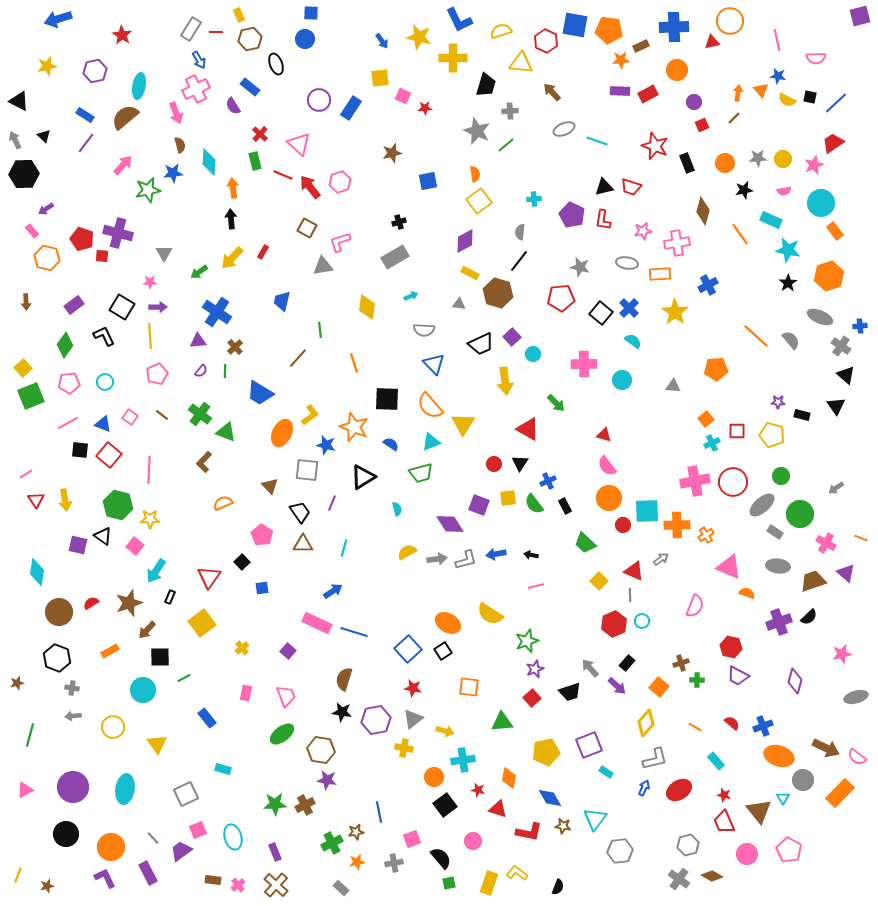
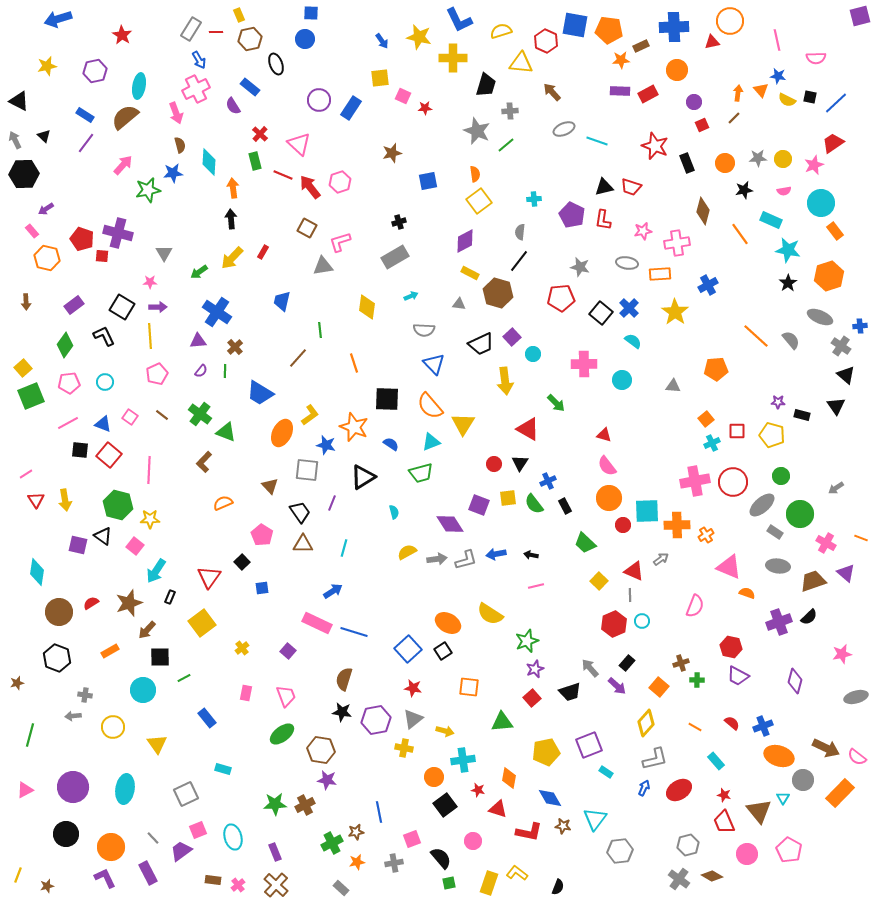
cyan semicircle at (397, 509): moved 3 px left, 3 px down
gray cross at (72, 688): moved 13 px right, 7 px down
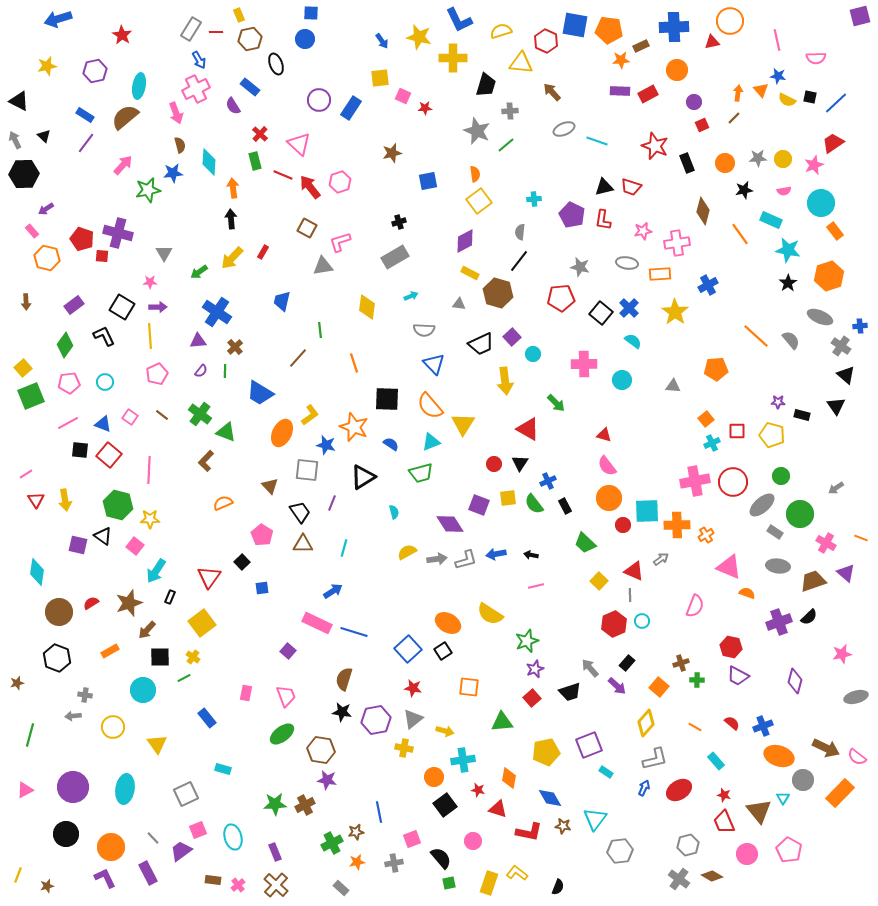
brown L-shape at (204, 462): moved 2 px right, 1 px up
yellow cross at (242, 648): moved 49 px left, 9 px down; rotated 16 degrees counterclockwise
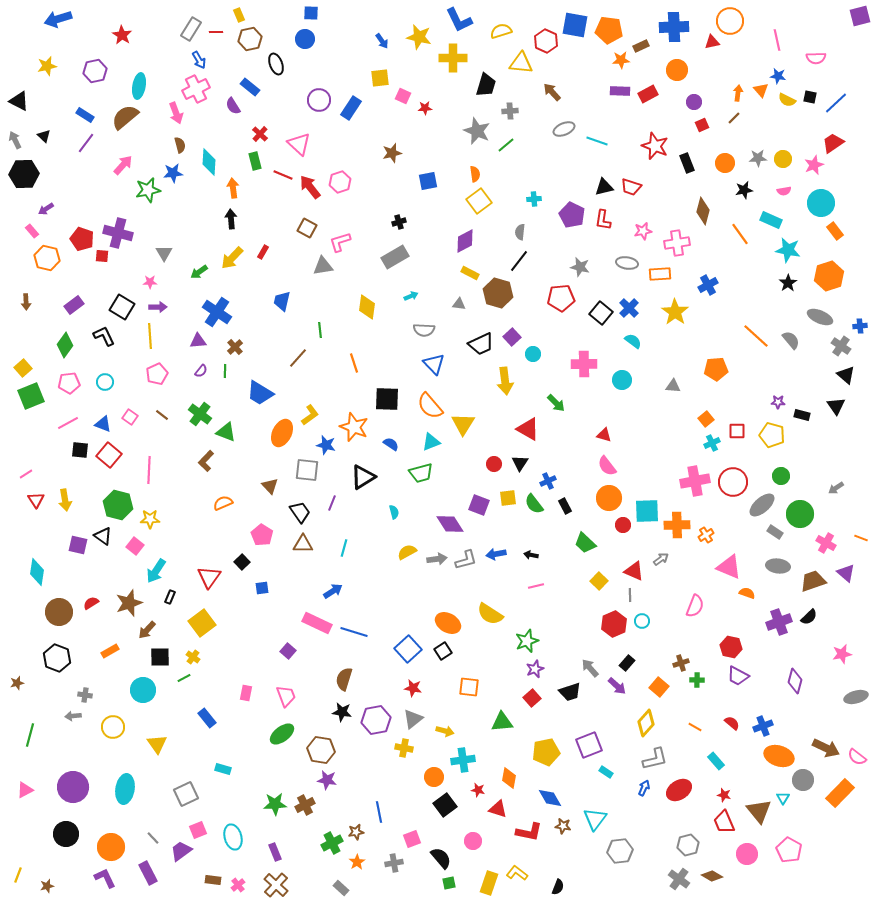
orange star at (357, 862): rotated 21 degrees counterclockwise
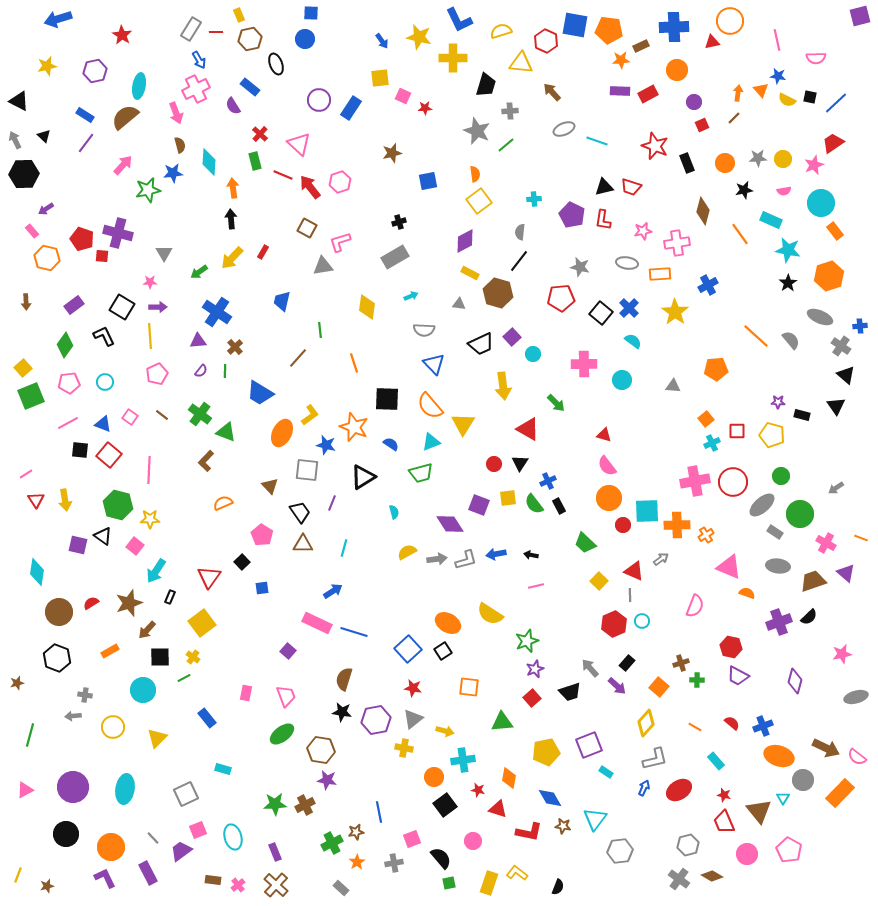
yellow arrow at (505, 381): moved 2 px left, 5 px down
black rectangle at (565, 506): moved 6 px left
yellow triangle at (157, 744): moved 6 px up; rotated 20 degrees clockwise
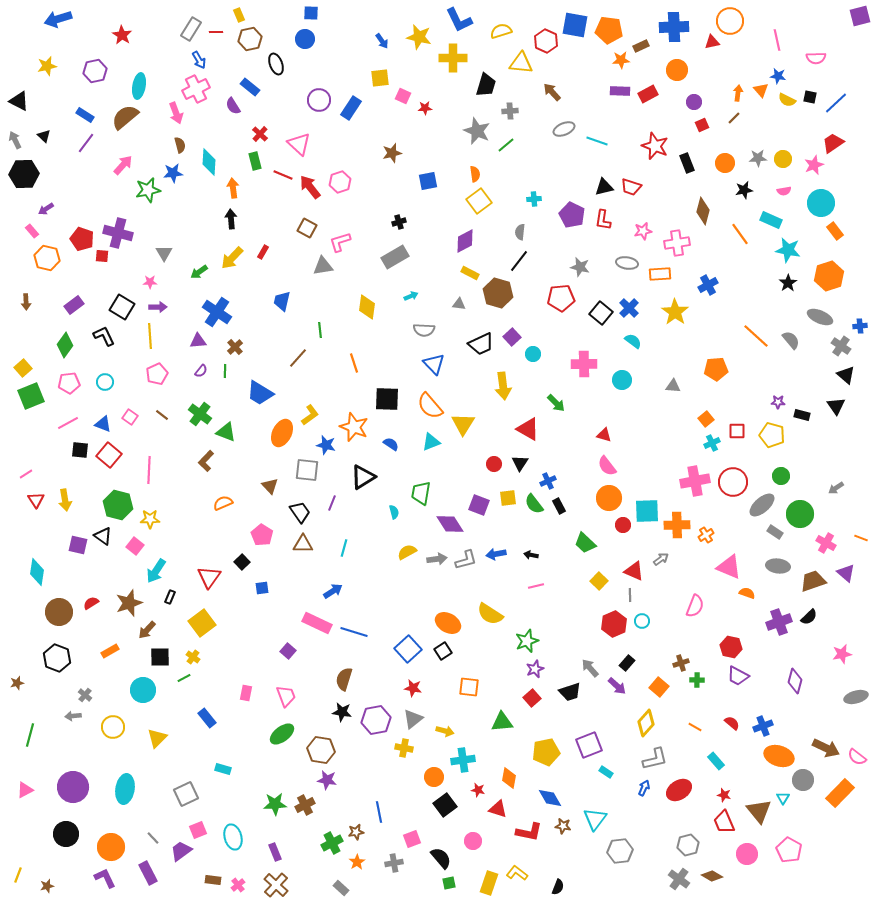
green trapezoid at (421, 473): moved 20 px down; rotated 115 degrees clockwise
gray cross at (85, 695): rotated 32 degrees clockwise
